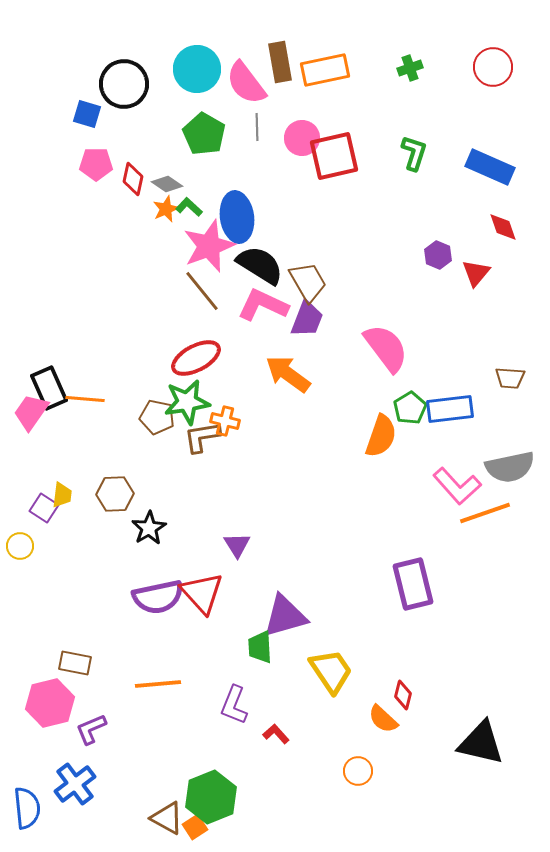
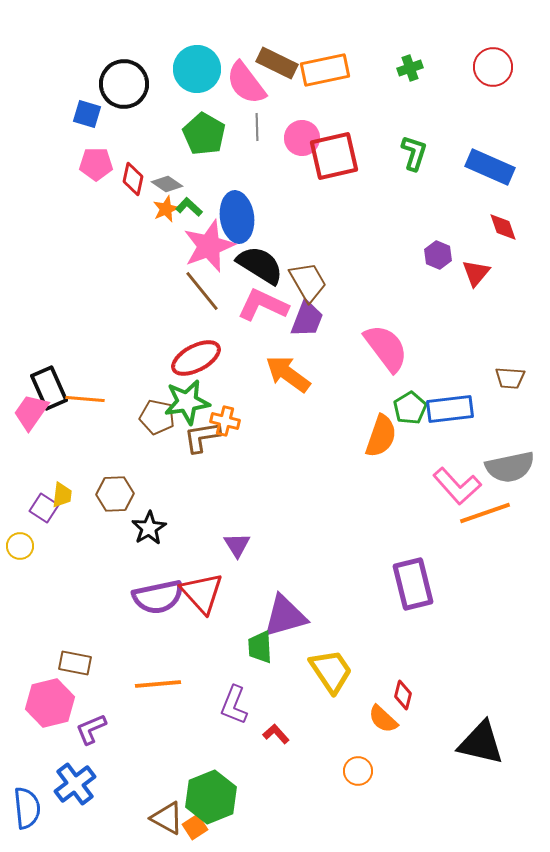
brown rectangle at (280, 62): moved 3 px left, 1 px down; rotated 54 degrees counterclockwise
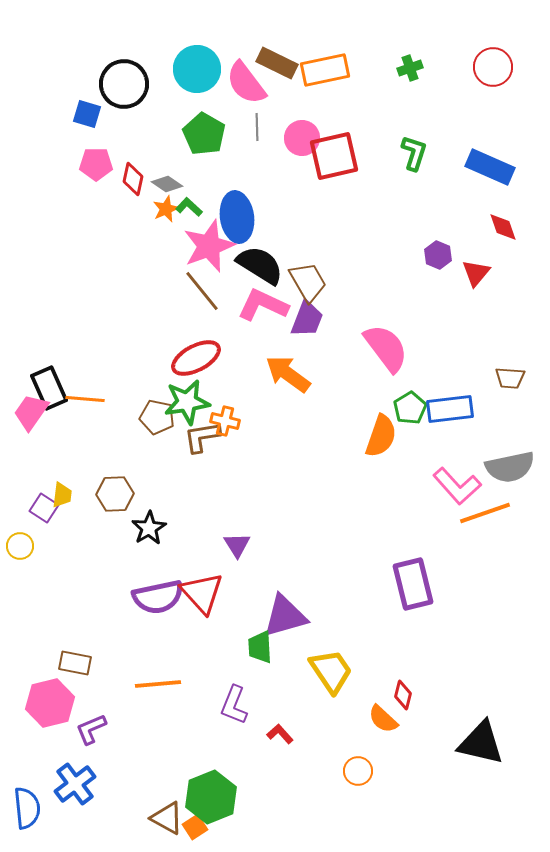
red L-shape at (276, 734): moved 4 px right
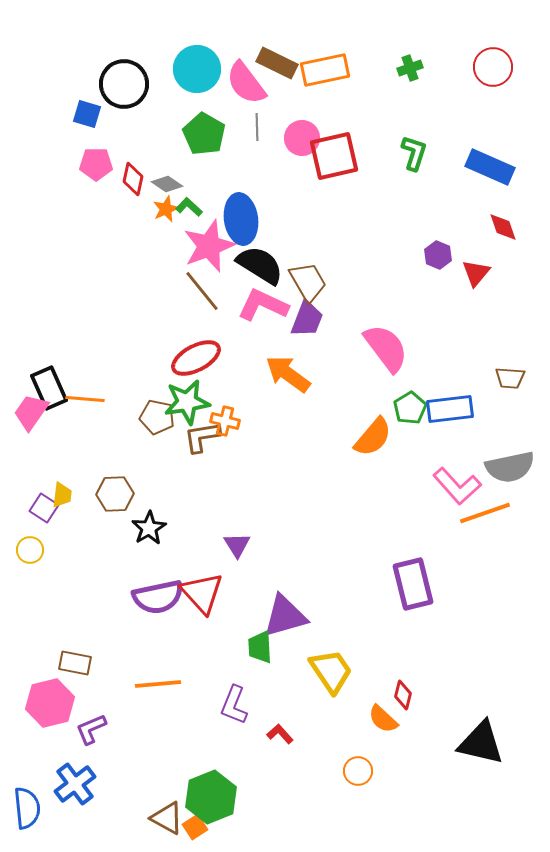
blue ellipse at (237, 217): moved 4 px right, 2 px down
orange semicircle at (381, 436): moved 8 px left, 1 px down; rotated 21 degrees clockwise
yellow circle at (20, 546): moved 10 px right, 4 px down
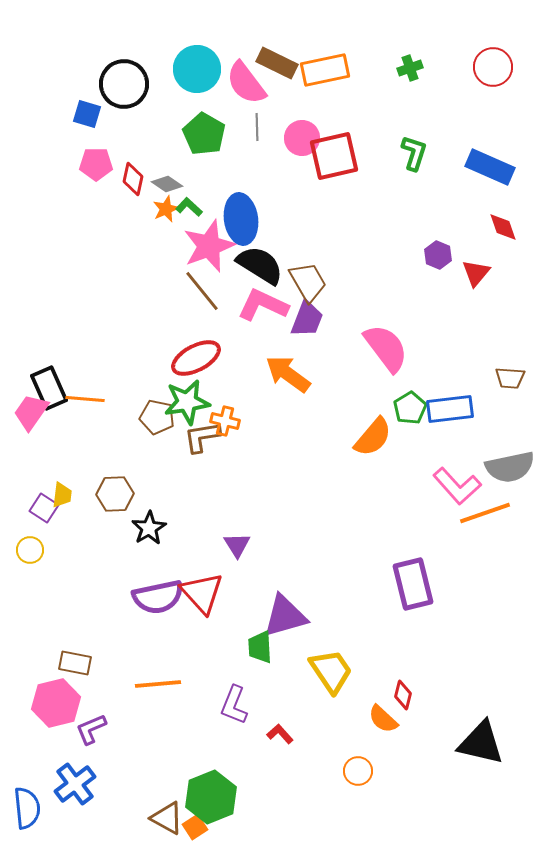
pink hexagon at (50, 703): moved 6 px right
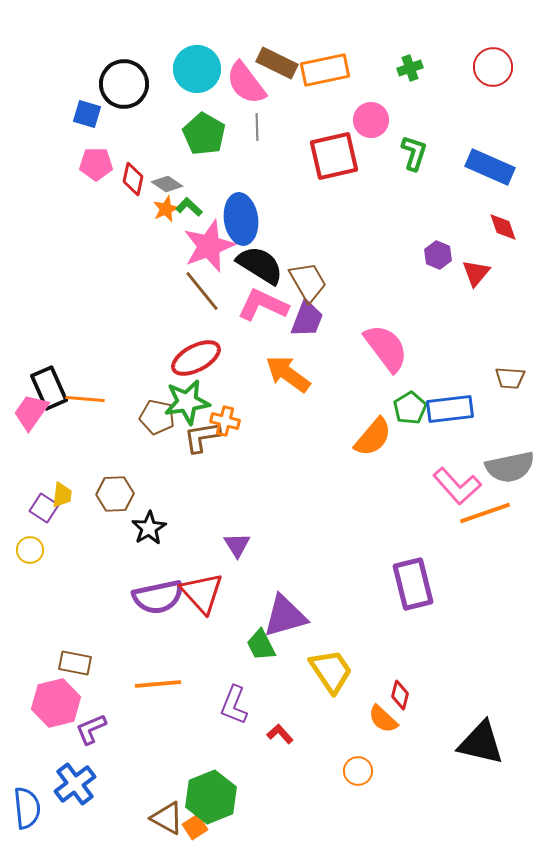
pink circle at (302, 138): moved 69 px right, 18 px up
green trapezoid at (260, 647): moved 1 px right, 2 px up; rotated 24 degrees counterclockwise
red diamond at (403, 695): moved 3 px left
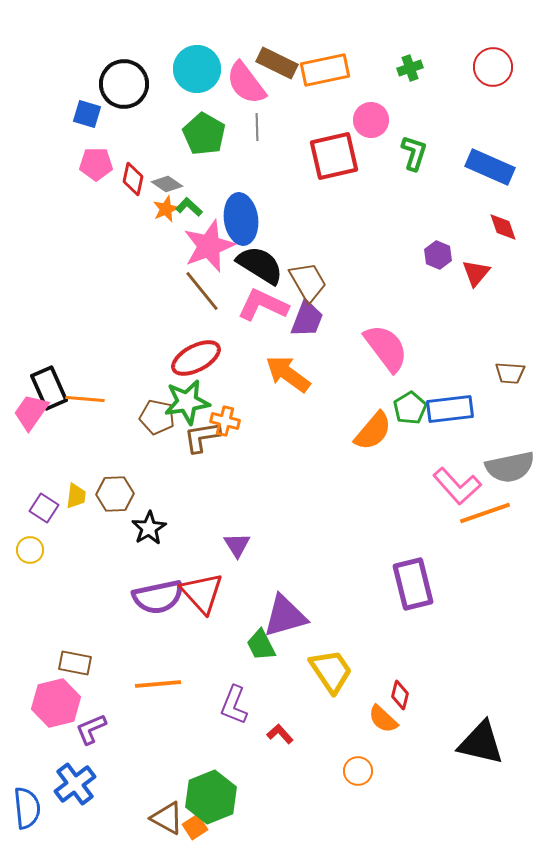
brown trapezoid at (510, 378): moved 5 px up
orange semicircle at (373, 437): moved 6 px up
yellow trapezoid at (62, 495): moved 14 px right, 1 px down
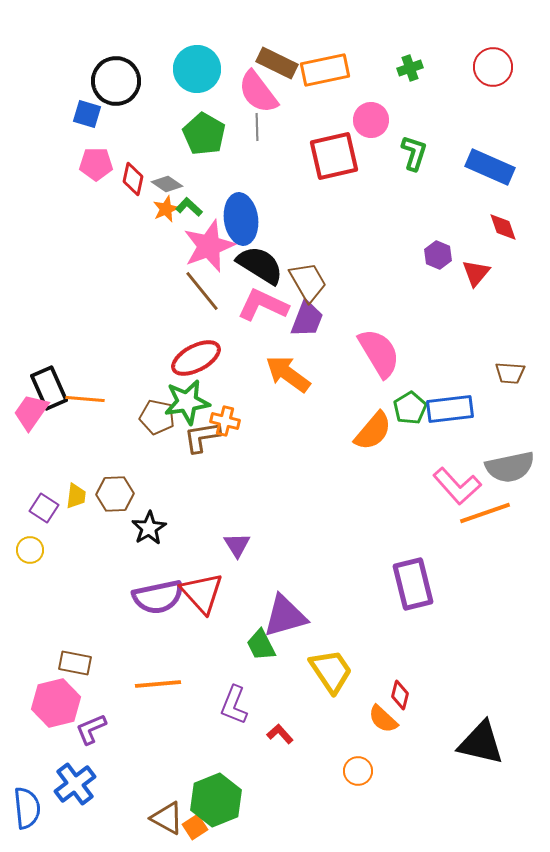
pink semicircle at (246, 83): moved 12 px right, 9 px down
black circle at (124, 84): moved 8 px left, 3 px up
pink semicircle at (386, 348): moved 7 px left, 5 px down; rotated 6 degrees clockwise
green hexagon at (211, 797): moved 5 px right, 3 px down
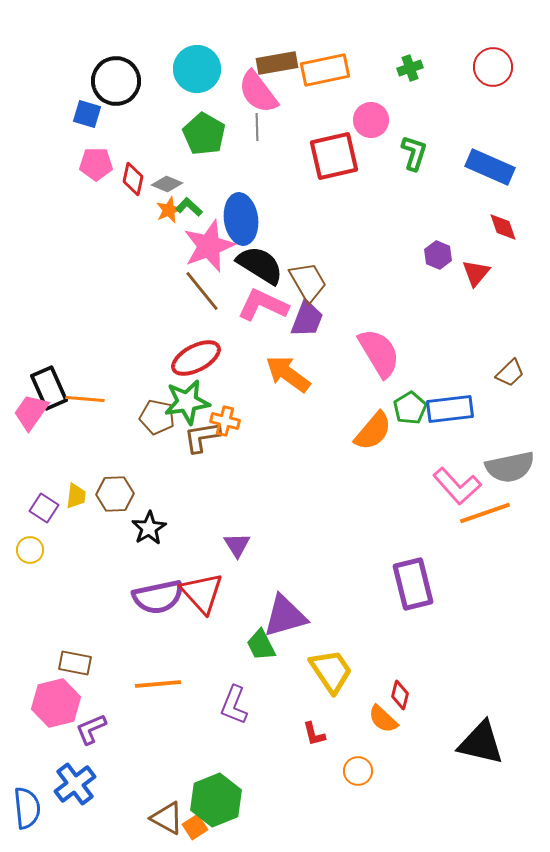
brown rectangle at (277, 63): rotated 36 degrees counterclockwise
gray diamond at (167, 184): rotated 12 degrees counterclockwise
orange star at (166, 209): moved 3 px right, 1 px down
brown trapezoid at (510, 373): rotated 48 degrees counterclockwise
red L-shape at (280, 734): moved 34 px right; rotated 152 degrees counterclockwise
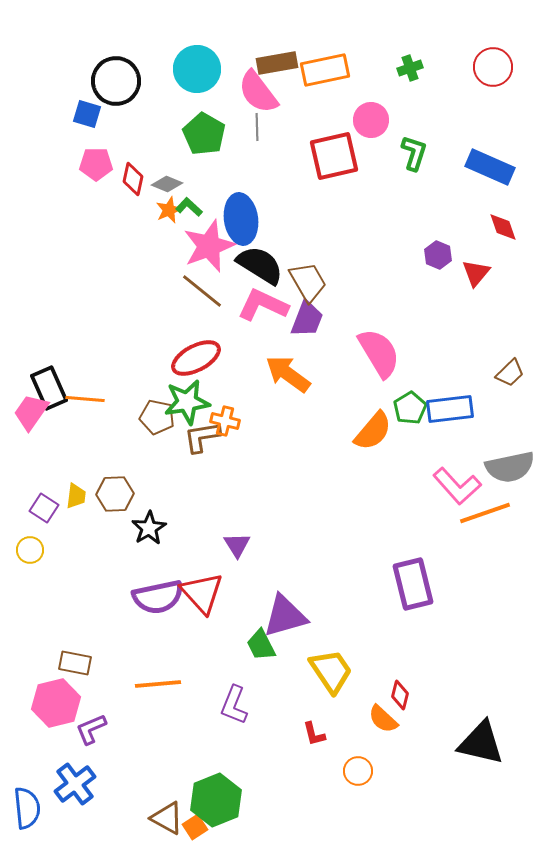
brown line at (202, 291): rotated 12 degrees counterclockwise
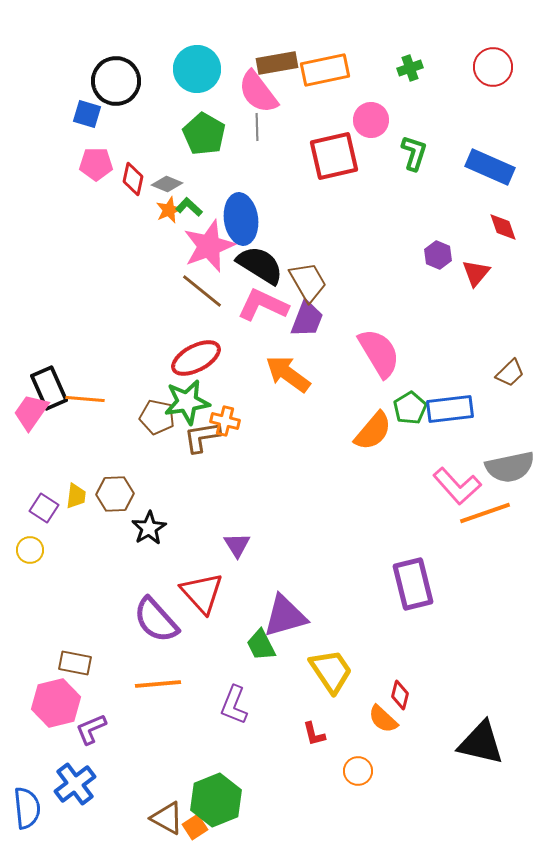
purple semicircle at (158, 597): moved 2 px left, 23 px down; rotated 60 degrees clockwise
